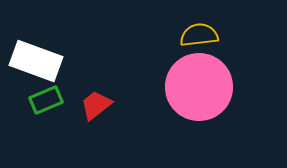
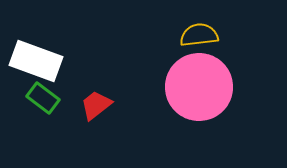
green rectangle: moved 3 px left, 2 px up; rotated 60 degrees clockwise
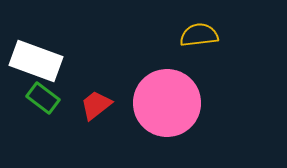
pink circle: moved 32 px left, 16 px down
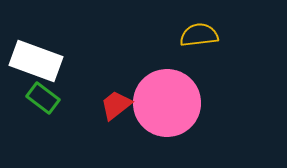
red trapezoid: moved 20 px right
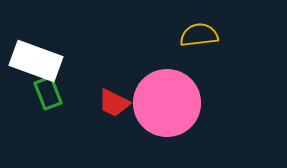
green rectangle: moved 5 px right, 5 px up; rotated 32 degrees clockwise
red trapezoid: moved 2 px left, 2 px up; rotated 116 degrees counterclockwise
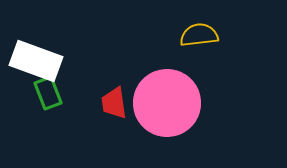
red trapezoid: rotated 56 degrees clockwise
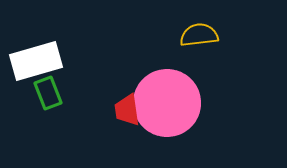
white rectangle: rotated 36 degrees counterclockwise
red trapezoid: moved 13 px right, 7 px down
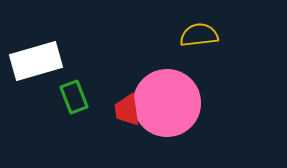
green rectangle: moved 26 px right, 4 px down
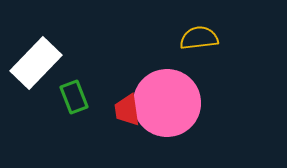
yellow semicircle: moved 3 px down
white rectangle: moved 2 px down; rotated 30 degrees counterclockwise
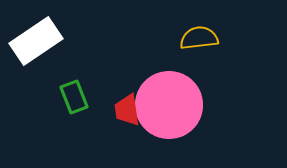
white rectangle: moved 22 px up; rotated 12 degrees clockwise
pink circle: moved 2 px right, 2 px down
